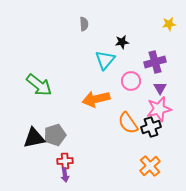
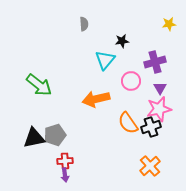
black star: moved 1 px up
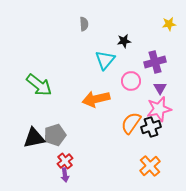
black star: moved 2 px right
orange semicircle: moved 3 px right; rotated 70 degrees clockwise
red cross: rotated 35 degrees counterclockwise
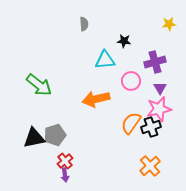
black star: rotated 16 degrees clockwise
cyan triangle: rotated 45 degrees clockwise
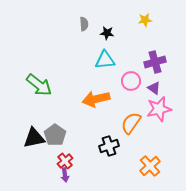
yellow star: moved 24 px left, 4 px up
black star: moved 17 px left, 8 px up
purple triangle: moved 6 px left; rotated 24 degrees counterclockwise
black cross: moved 42 px left, 19 px down
gray pentagon: rotated 20 degrees counterclockwise
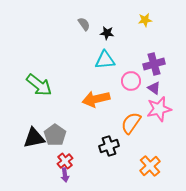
gray semicircle: rotated 32 degrees counterclockwise
purple cross: moved 1 px left, 2 px down
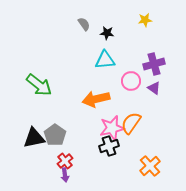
pink star: moved 47 px left, 19 px down
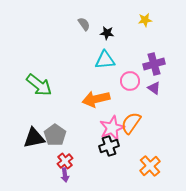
pink circle: moved 1 px left
pink star: rotated 10 degrees counterclockwise
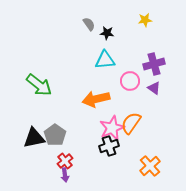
gray semicircle: moved 5 px right
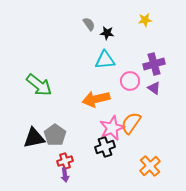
black cross: moved 4 px left, 1 px down
red cross: rotated 21 degrees clockwise
